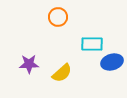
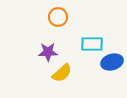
purple star: moved 19 px right, 12 px up
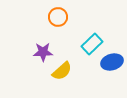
cyan rectangle: rotated 45 degrees counterclockwise
purple star: moved 5 px left
yellow semicircle: moved 2 px up
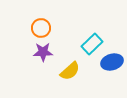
orange circle: moved 17 px left, 11 px down
yellow semicircle: moved 8 px right
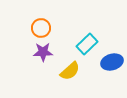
cyan rectangle: moved 5 px left
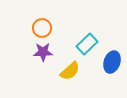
orange circle: moved 1 px right
blue ellipse: rotated 55 degrees counterclockwise
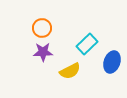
yellow semicircle: rotated 15 degrees clockwise
